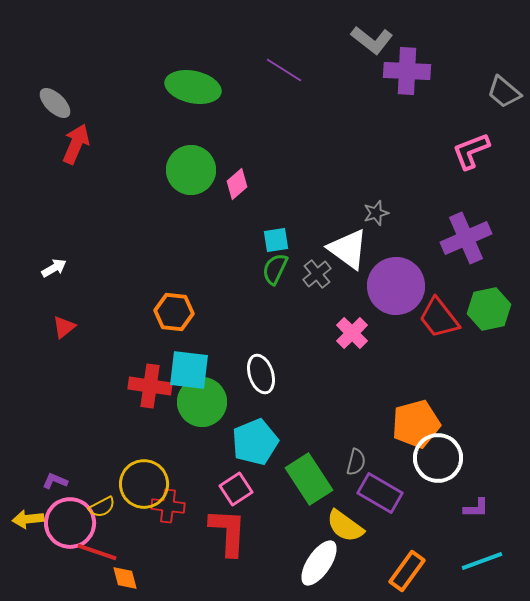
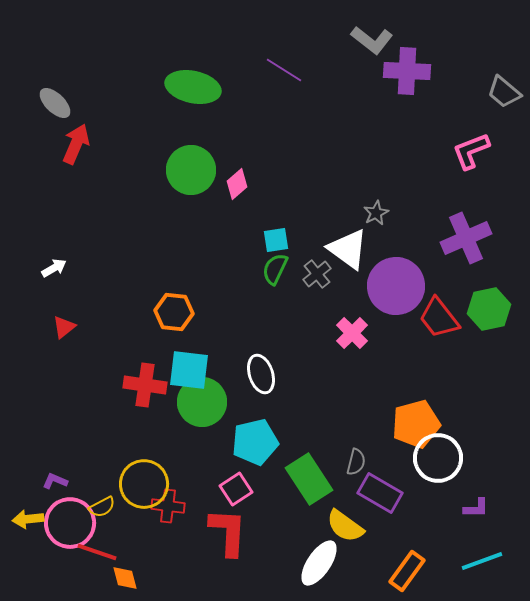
gray star at (376, 213): rotated 10 degrees counterclockwise
red cross at (150, 386): moved 5 px left, 1 px up
cyan pentagon at (255, 442): rotated 9 degrees clockwise
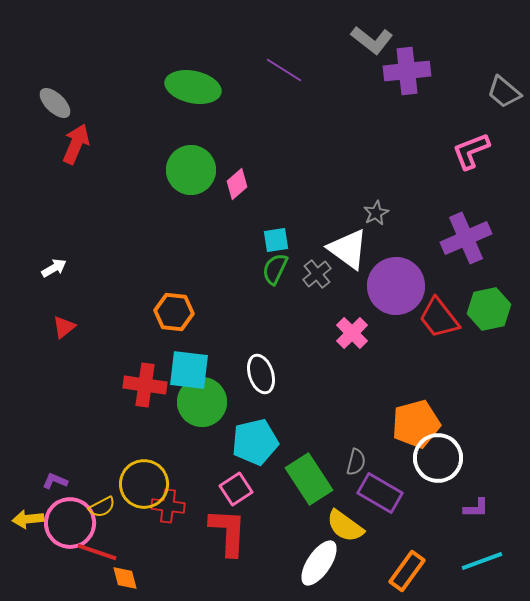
purple cross at (407, 71): rotated 9 degrees counterclockwise
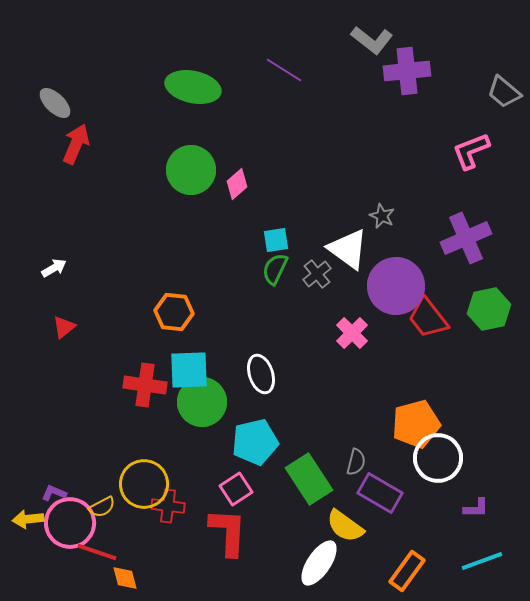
gray star at (376, 213): moved 6 px right, 3 px down; rotated 20 degrees counterclockwise
red trapezoid at (439, 318): moved 11 px left
cyan square at (189, 370): rotated 9 degrees counterclockwise
purple L-shape at (55, 481): moved 1 px left, 12 px down
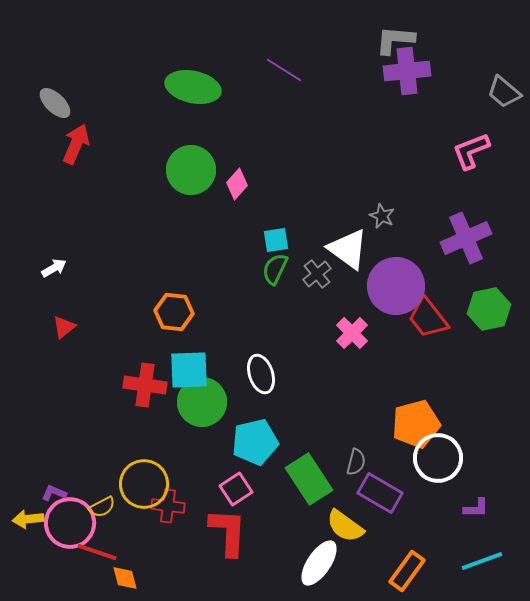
gray L-shape at (372, 40): moved 23 px right; rotated 147 degrees clockwise
pink diamond at (237, 184): rotated 8 degrees counterclockwise
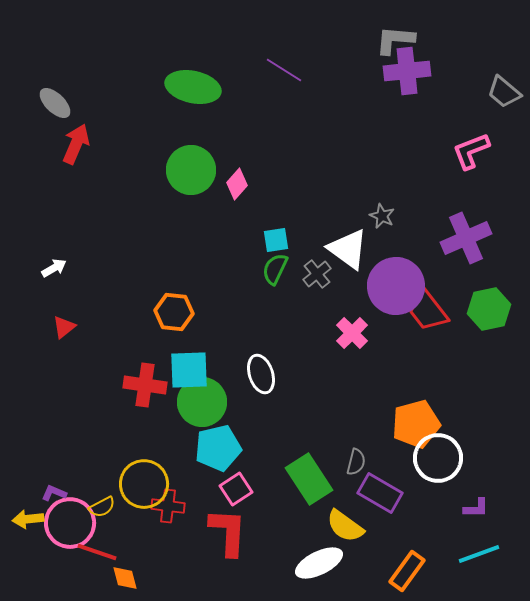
red trapezoid at (428, 318): moved 7 px up
cyan pentagon at (255, 442): moved 37 px left, 6 px down
cyan line at (482, 561): moved 3 px left, 7 px up
white ellipse at (319, 563): rotated 30 degrees clockwise
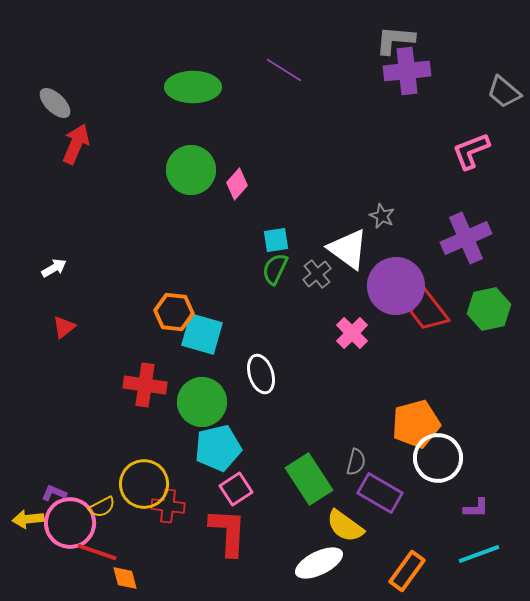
green ellipse at (193, 87): rotated 12 degrees counterclockwise
cyan square at (189, 370): moved 13 px right, 36 px up; rotated 18 degrees clockwise
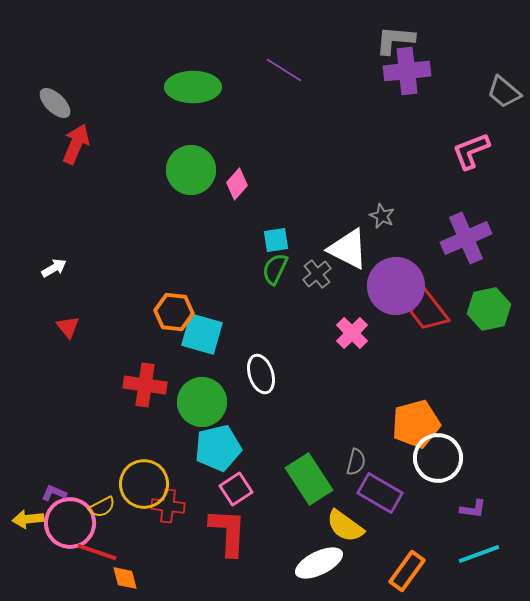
white triangle at (348, 249): rotated 9 degrees counterclockwise
red triangle at (64, 327): moved 4 px right; rotated 30 degrees counterclockwise
purple L-shape at (476, 508): moved 3 px left, 1 px down; rotated 8 degrees clockwise
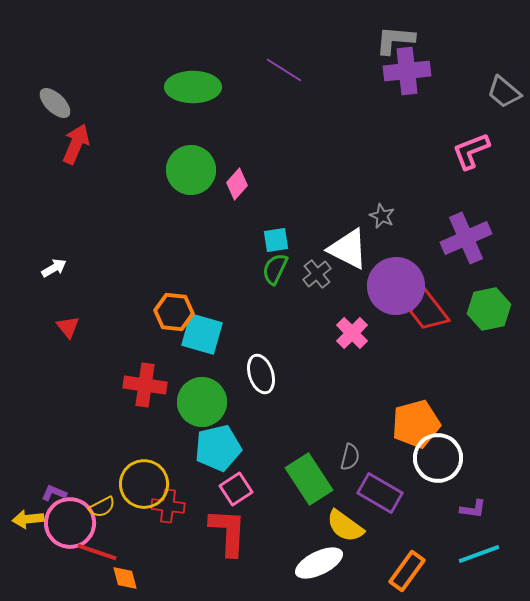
gray semicircle at (356, 462): moved 6 px left, 5 px up
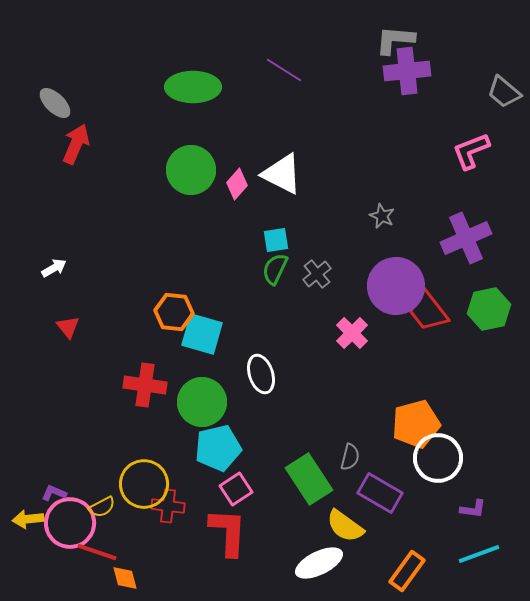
white triangle at (348, 249): moved 66 px left, 75 px up
